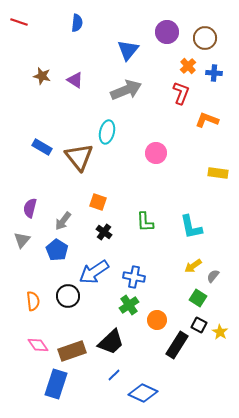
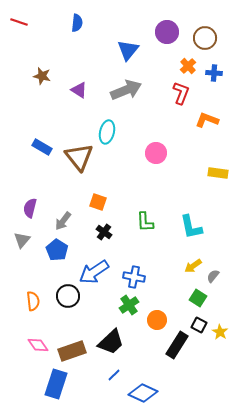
purple triangle at (75, 80): moved 4 px right, 10 px down
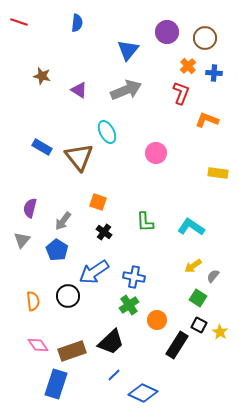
cyan ellipse at (107, 132): rotated 40 degrees counterclockwise
cyan L-shape at (191, 227): rotated 136 degrees clockwise
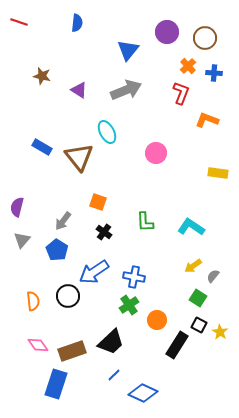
purple semicircle at (30, 208): moved 13 px left, 1 px up
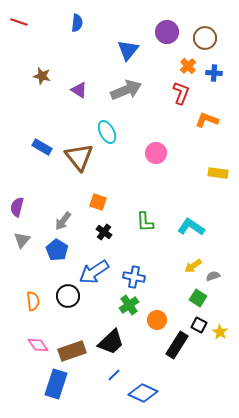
gray semicircle at (213, 276): rotated 32 degrees clockwise
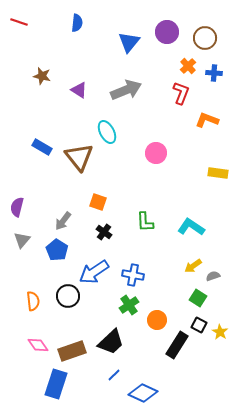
blue triangle at (128, 50): moved 1 px right, 8 px up
blue cross at (134, 277): moved 1 px left, 2 px up
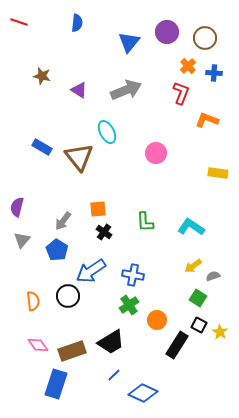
orange square at (98, 202): moved 7 px down; rotated 24 degrees counterclockwise
blue arrow at (94, 272): moved 3 px left, 1 px up
black trapezoid at (111, 342): rotated 12 degrees clockwise
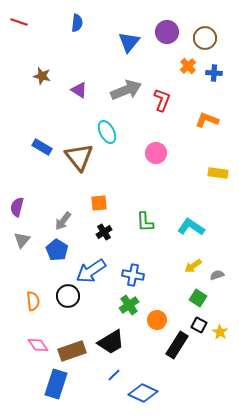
red L-shape at (181, 93): moved 19 px left, 7 px down
orange square at (98, 209): moved 1 px right, 6 px up
black cross at (104, 232): rotated 21 degrees clockwise
gray semicircle at (213, 276): moved 4 px right, 1 px up
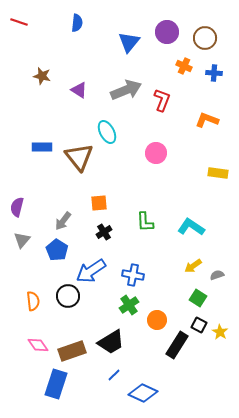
orange cross at (188, 66): moved 4 px left; rotated 21 degrees counterclockwise
blue rectangle at (42, 147): rotated 30 degrees counterclockwise
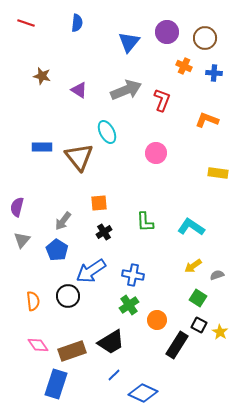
red line at (19, 22): moved 7 px right, 1 px down
